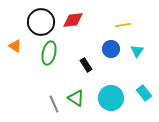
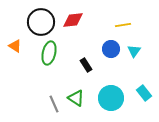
cyan triangle: moved 3 px left
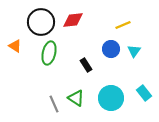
yellow line: rotated 14 degrees counterclockwise
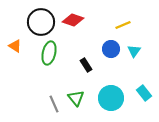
red diamond: rotated 25 degrees clockwise
green triangle: rotated 18 degrees clockwise
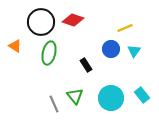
yellow line: moved 2 px right, 3 px down
cyan rectangle: moved 2 px left, 2 px down
green triangle: moved 1 px left, 2 px up
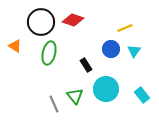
cyan circle: moved 5 px left, 9 px up
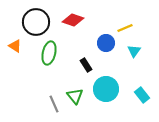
black circle: moved 5 px left
blue circle: moved 5 px left, 6 px up
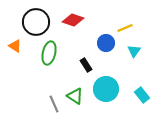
green triangle: rotated 18 degrees counterclockwise
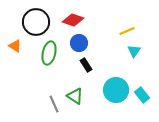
yellow line: moved 2 px right, 3 px down
blue circle: moved 27 px left
cyan circle: moved 10 px right, 1 px down
